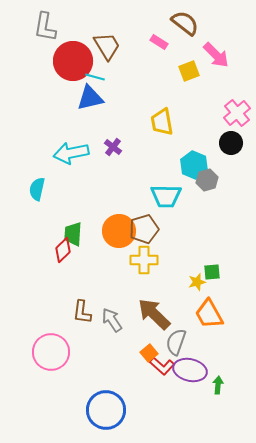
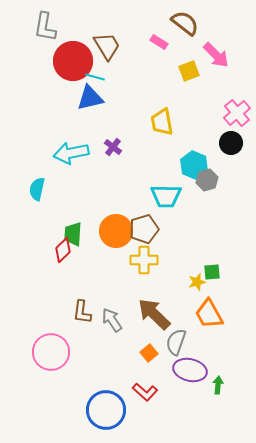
orange circle: moved 3 px left
red L-shape: moved 17 px left, 26 px down
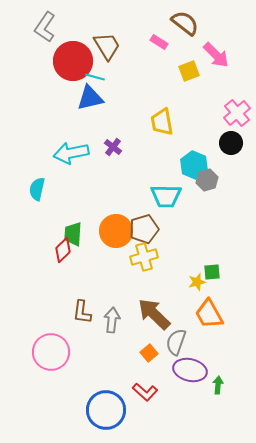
gray L-shape: rotated 24 degrees clockwise
yellow cross: moved 3 px up; rotated 16 degrees counterclockwise
gray arrow: rotated 40 degrees clockwise
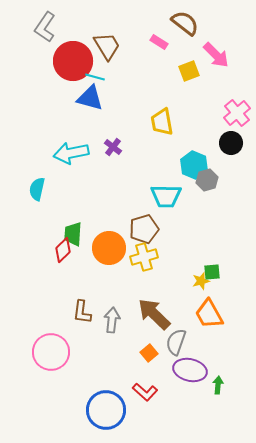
blue triangle: rotated 28 degrees clockwise
orange circle: moved 7 px left, 17 px down
yellow star: moved 4 px right, 1 px up
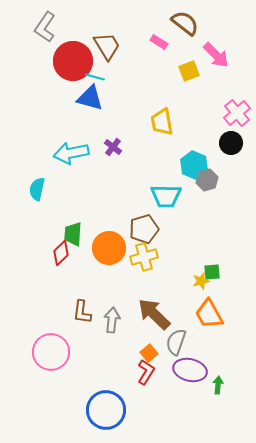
red diamond: moved 2 px left, 3 px down
red L-shape: moved 1 px right, 20 px up; rotated 100 degrees counterclockwise
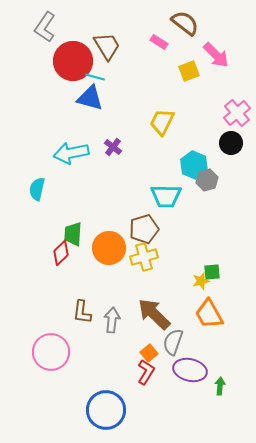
yellow trapezoid: rotated 36 degrees clockwise
gray semicircle: moved 3 px left
green arrow: moved 2 px right, 1 px down
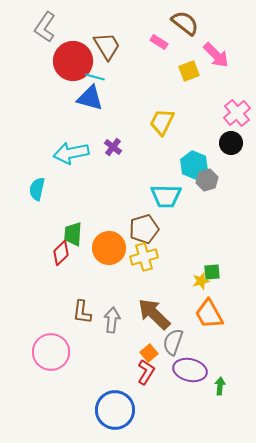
blue circle: moved 9 px right
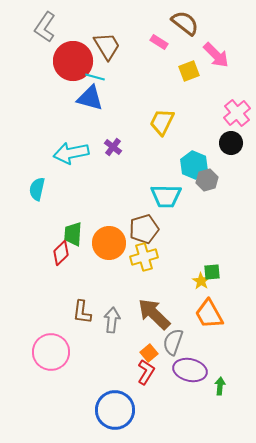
orange circle: moved 5 px up
yellow star: rotated 24 degrees counterclockwise
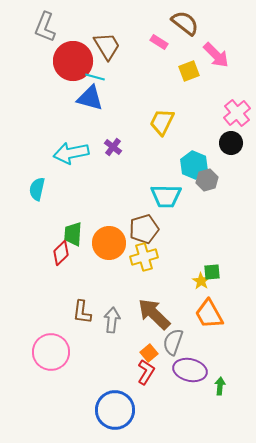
gray L-shape: rotated 12 degrees counterclockwise
